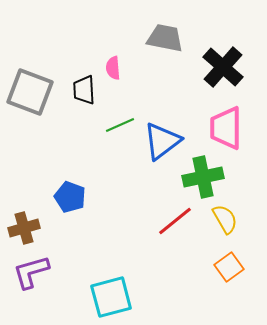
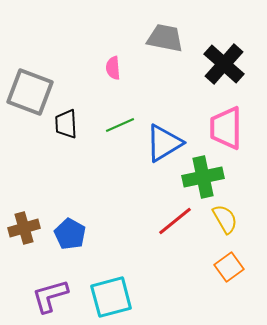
black cross: moved 1 px right, 3 px up
black trapezoid: moved 18 px left, 34 px down
blue triangle: moved 2 px right, 2 px down; rotated 6 degrees clockwise
blue pentagon: moved 37 px down; rotated 8 degrees clockwise
purple L-shape: moved 19 px right, 24 px down
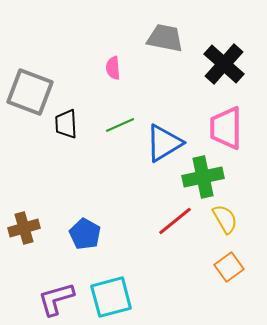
blue pentagon: moved 15 px right
purple L-shape: moved 6 px right, 3 px down
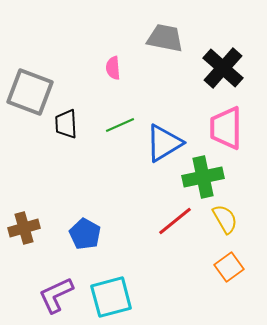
black cross: moved 1 px left, 4 px down
purple L-shape: moved 4 px up; rotated 9 degrees counterclockwise
